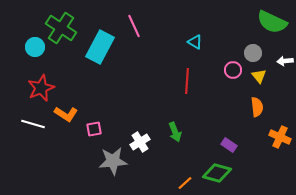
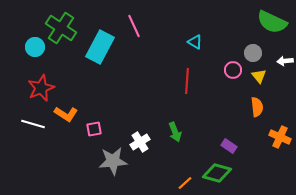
purple rectangle: moved 1 px down
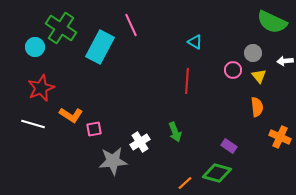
pink line: moved 3 px left, 1 px up
orange L-shape: moved 5 px right, 1 px down
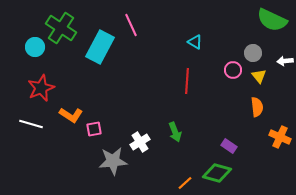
green semicircle: moved 2 px up
white line: moved 2 px left
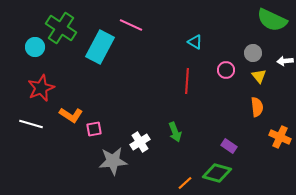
pink line: rotated 40 degrees counterclockwise
pink circle: moved 7 px left
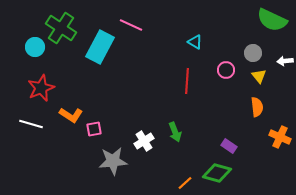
white cross: moved 4 px right, 1 px up
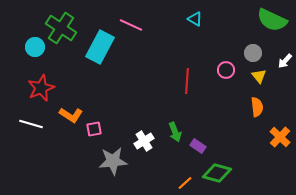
cyan triangle: moved 23 px up
white arrow: rotated 42 degrees counterclockwise
orange cross: rotated 20 degrees clockwise
purple rectangle: moved 31 px left
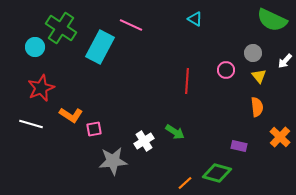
green arrow: rotated 36 degrees counterclockwise
purple rectangle: moved 41 px right; rotated 21 degrees counterclockwise
